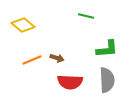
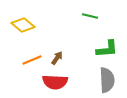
green line: moved 4 px right
brown arrow: rotated 72 degrees counterclockwise
red semicircle: moved 15 px left
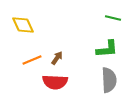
green line: moved 23 px right, 2 px down
yellow diamond: rotated 25 degrees clockwise
gray semicircle: moved 2 px right
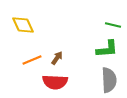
green line: moved 7 px down
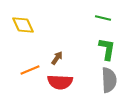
green line: moved 10 px left, 7 px up
green L-shape: rotated 75 degrees counterclockwise
orange line: moved 2 px left, 10 px down
red semicircle: moved 5 px right
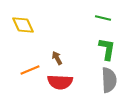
brown arrow: rotated 64 degrees counterclockwise
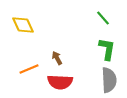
green line: rotated 35 degrees clockwise
orange line: moved 1 px left, 1 px up
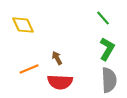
green L-shape: rotated 20 degrees clockwise
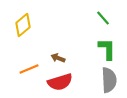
yellow diamond: rotated 75 degrees clockwise
green L-shape: rotated 30 degrees counterclockwise
brown arrow: moved 1 px right; rotated 40 degrees counterclockwise
red semicircle: rotated 20 degrees counterclockwise
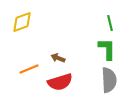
green line: moved 7 px right, 5 px down; rotated 28 degrees clockwise
yellow diamond: moved 1 px left, 3 px up; rotated 20 degrees clockwise
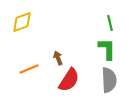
brown arrow: rotated 48 degrees clockwise
red semicircle: moved 9 px right, 2 px up; rotated 40 degrees counterclockwise
